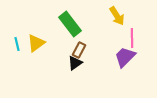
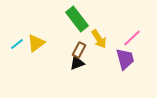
yellow arrow: moved 18 px left, 23 px down
green rectangle: moved 7 px right, 5 px up
pink line: rotated 48 degrees clockwise
cyan line: rotated 64 degrees clockwise
purple trapezoid: moved 2 px down; rotated 120 degrees clockwise
black triangle: moved 2 px right; rotated 14 degrees clockwise
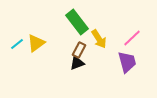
green rectangle: moved 3 px down
purple trapezoid: moved 2 px right, 3 px down
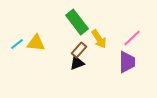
yellow triangle: rotated 42 degrees clockwise
brown rectangle: rotated 14 degrees clockwise
purple trapezoid: rotated 15 degrees clockwise
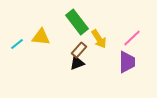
yellow triangle: moved 5 px right, 6 px up
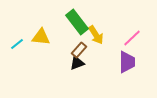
yellow arrow: moved 3 px left, 4 px up
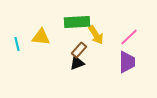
green rectangle: rotated 55 degrees counterclockwise
pink line: moved 3 px left, 1 px up
cyan line: rotated 64 degrees counterclockwise
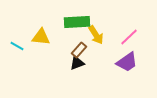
cyan line: moved 2 px down; rotated 48 degrees counterclockwise
purple trapezoid: rotated 55 degrees clockwise
